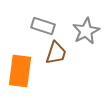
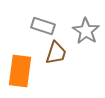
gray star: rotated 12 degrees counterclockwise
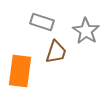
gray rectangle: moved 1 px left, 4 px up
brown trapezoid: moved 1 px up
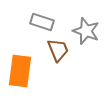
gray star: rotated 12 degrees counterclockwise
brown trapezoid: moved 2 px right, 2 px up; rotated 40 degrees counterclockwise
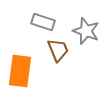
gray rectangle: moved 1 px right
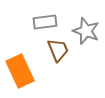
gray rectangle: moved 2 px right; rotated 25 degrees counterclockwise
orange rectangle: rotated 32 degrees counterclockwise
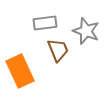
gray rectangle: moved 1 px down
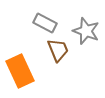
gray rectangle: rotated 35 degrees clockwise
